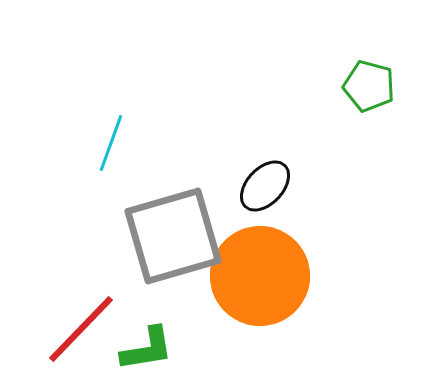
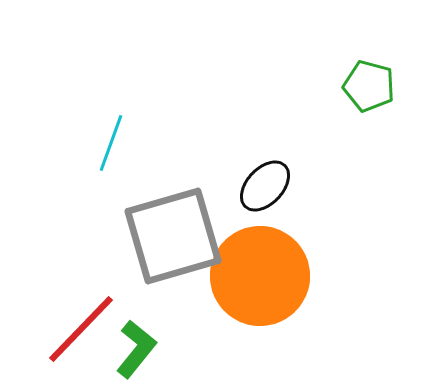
green L-shape: moved 11 px left; rotated 42 degrees counterclockwise
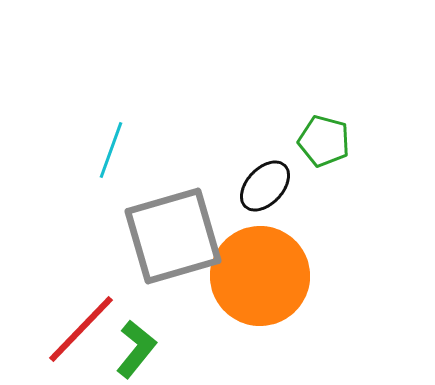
green pentagon: moved 45 px left, 55 px down
cyan line: moved 7 px down
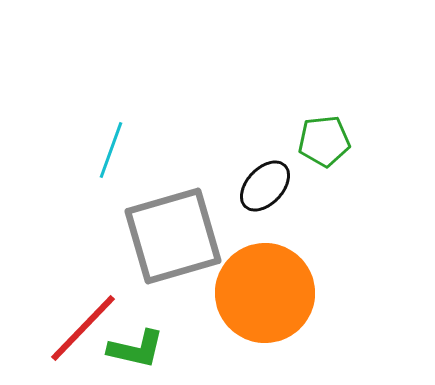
green pentagon: rotated 21 degrees counterclockwise
orange circle: moved 5 px right, 17 px down
red line: moved 2 px right, 1 px up
green L-shape: rotated 64 degrees clockwise
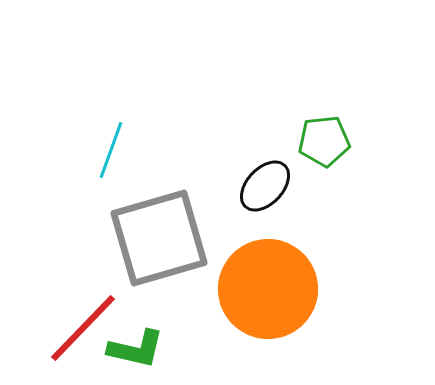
gray square: moved 14 px left, 2 px down
orange circle: moved 3 px right, 4 px up
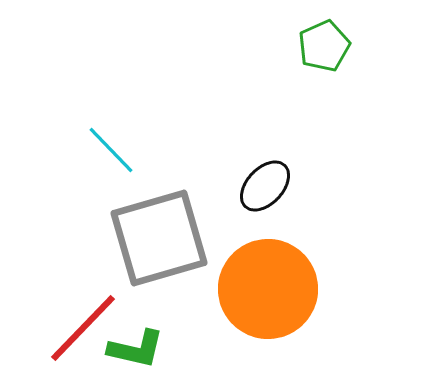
green pentagon: moved 95 px up; rotated 18 degrees counterclockwise
cyan line: rotated 64 degrees counterclockwise
